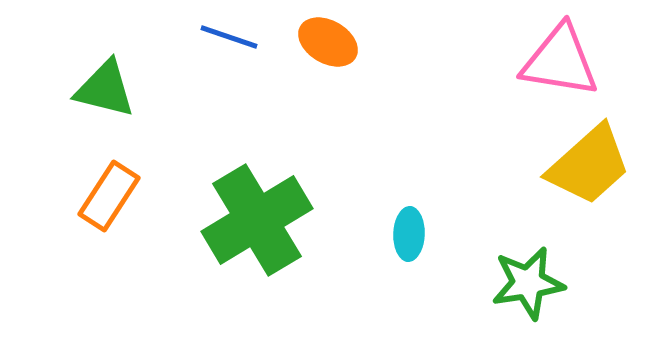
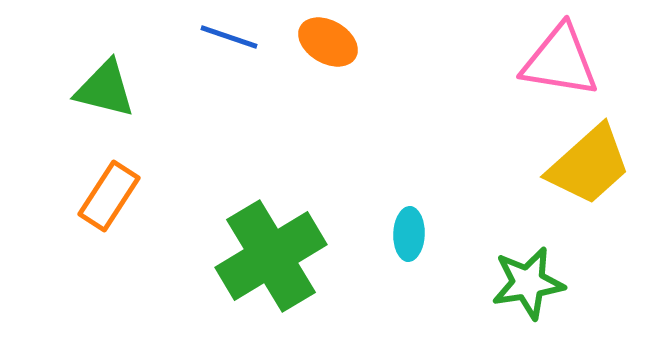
green cross: moved 14 px right, 36 px down
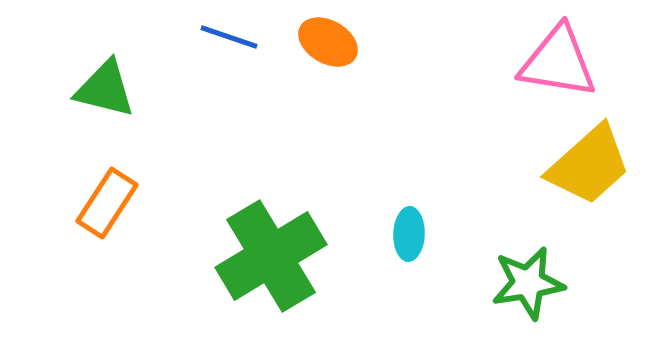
pink triangle: moved 2 px left, 1 px down
orange rectangle: moved 2 px left, 7 px down
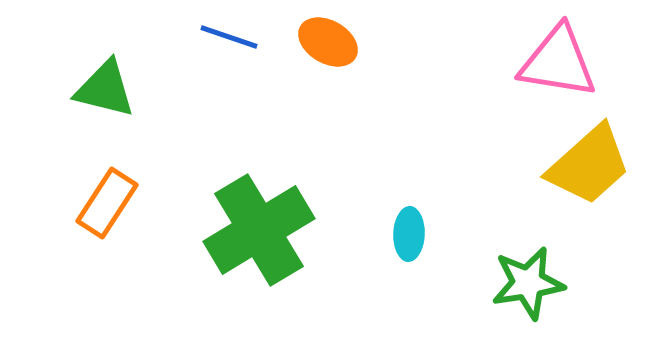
green cross: moved 12 px left, 26 px up
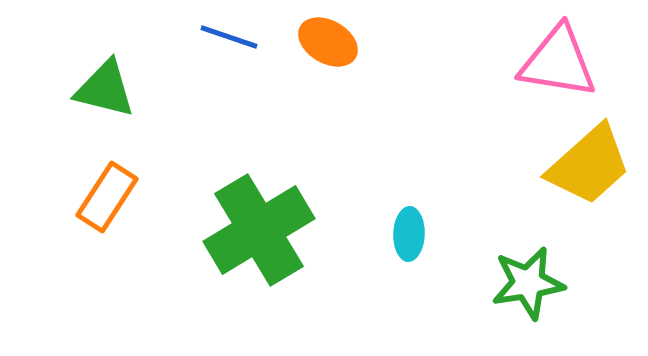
orange rectangle: moved 6 px up
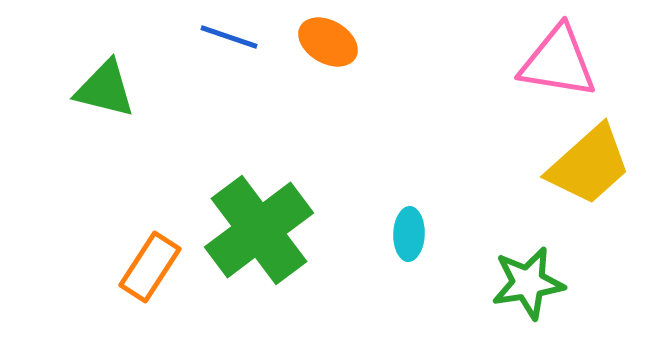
orange rectangle: moved 43 px right, 70 px down
green cross: rotated 6 degrees counterclockwise
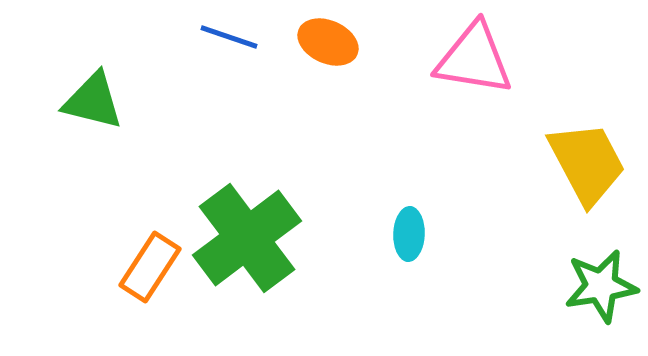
orange ellipse: rotated 6 degrees counterclockwise
pink triangle: moved 84 px left, 3 px up
green triangle: moved 12 px left, 12 px down
yellow trapezoid: moved 2 px left, 2 px up; rotated 76 degrees counterclockwise
green cross: moved 12 px left, 8 px down
green star: moved 73 px right, 3 px down
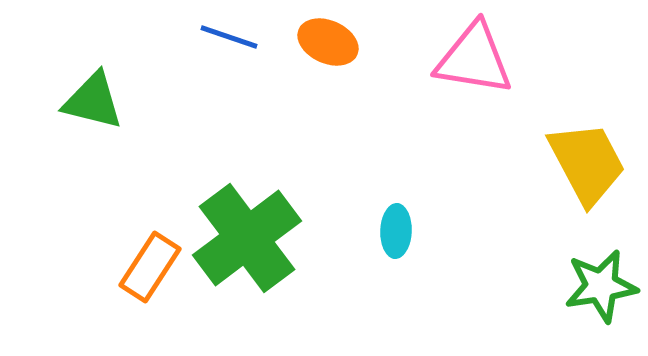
cyan ellipse: moved 13 px left, 3 px up
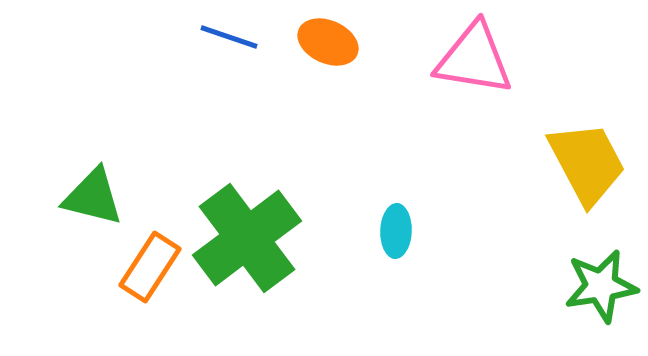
green triangle: moved 96 px down
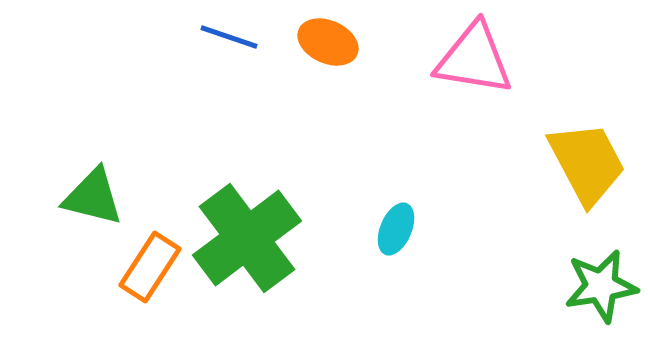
cyan ellipse: moved 2 px up; rotated 21 degrees clockwise
